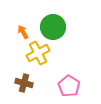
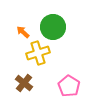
orange arrow: rotated 16 degrees counterclockwise
yellow cross: rotated 10 degrees clockwise
brown cross: rotated 24 degrees clockwise
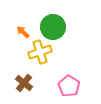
yellow cross: moved 2 px right, 1 px up
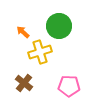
green circle: moved 6 px right, 1 px up
pink pentagon: rotated 30 degrees counterclockwise
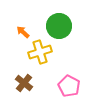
pink pentagon: rotated 25 degrees clockwise
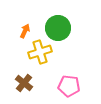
green circle: moved 1 px left, 2 px down
orange arrow: moved 2 px right, 1 px up; rotated 72 degrees clockwise
pink pentagon: rotated 20 degrees counterclockwise
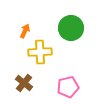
green circle: moved 13 px right
yellow cross: rotated 15 degrees clockwise
pink pentagon: moved 1 px left, 1 px down; rotated 20 degrees counterclockwise
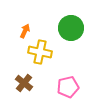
yellow cross: rotated 15 degrees clockwise
